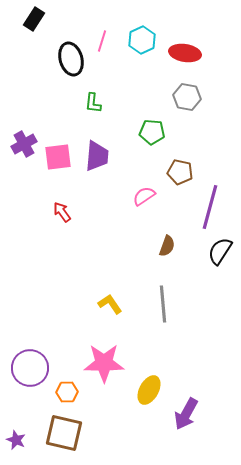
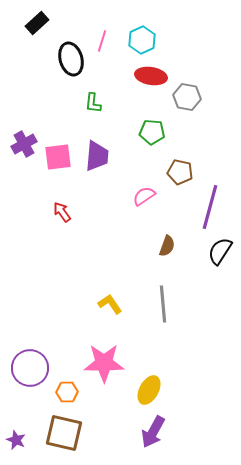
black rectangle: moved 3 px right, 4 px down; rotated 15 degrees clockwise
red ellipse: moved 34 px left, 23 px down
purple arrow: moved 33 px left, 18 px down
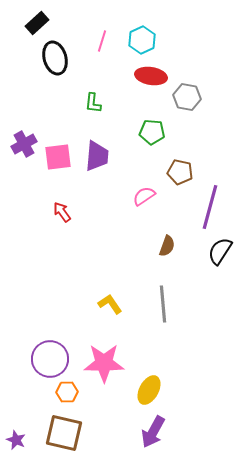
black ellipse: moved 16 px left, 1 px up
purple circle: moved 20 px right, 9 px up
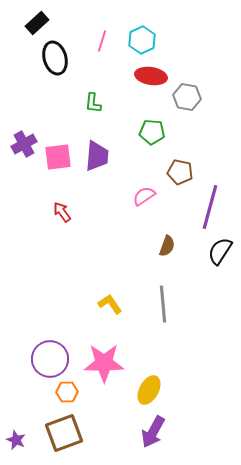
brown square: rotated 33 degrees counterclockwise
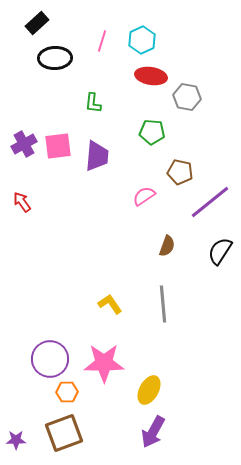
black ellipse: rotated 76 degrees counterclockwise
pink square: moved 11 px up
purple line: moved 5 px up; rotated 36 degrees clockwise
red arrow: moved 40 px left, 10 px up
purple star: rotated 24 degrees counterclockwise
